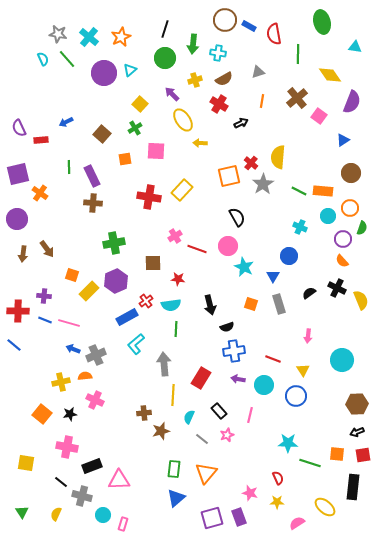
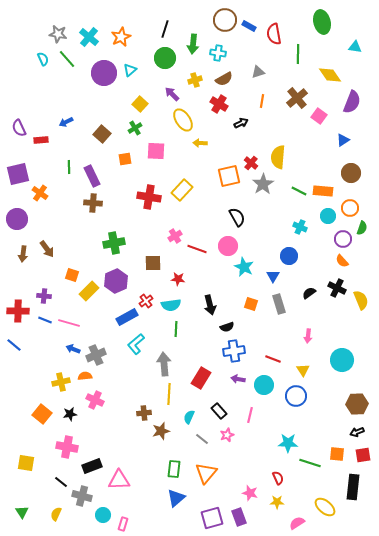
yellow line at (173, 395): moved 4 px left, 1 px up
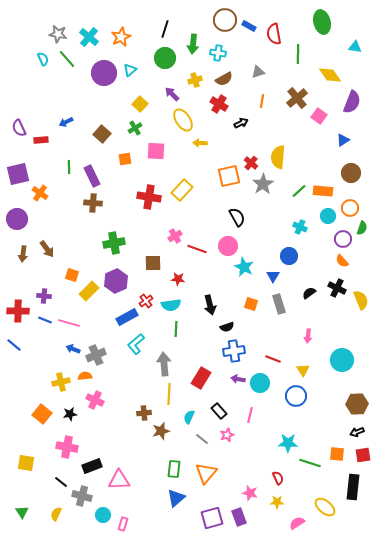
green line at (299, 191): rotated 70 degrees counterclockwise
cyan circle at (264, 385): moved 4 px left, 2 px up
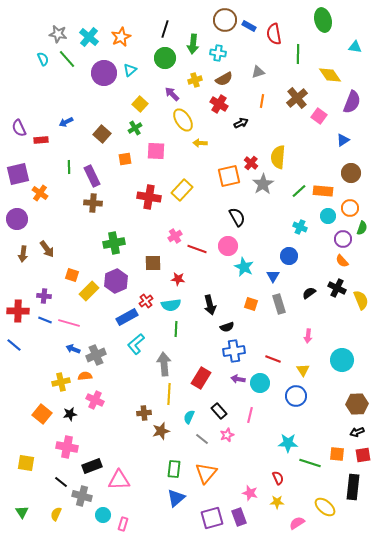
green ellipse at (322, 22): moved 1 px right, 2 px up
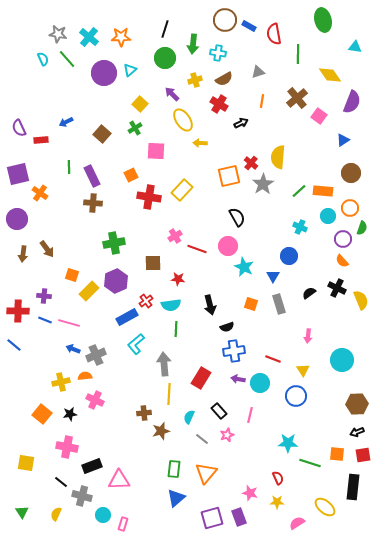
orange star at (121, 37): rotated 24 degrees clockwise
orange square at (125, 159): moved 6 px right, 16 px down; rotated 16 degrees counterclockwise
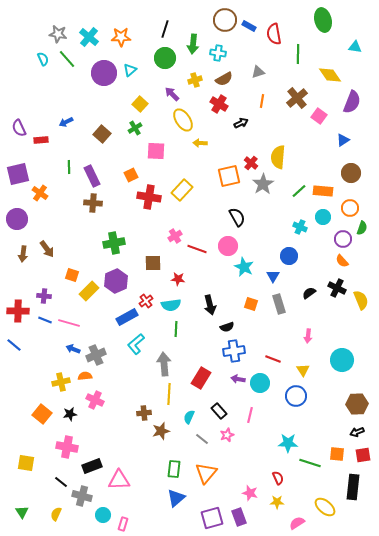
cyan circle at (328, 216): moved 5 px left, 1 px down
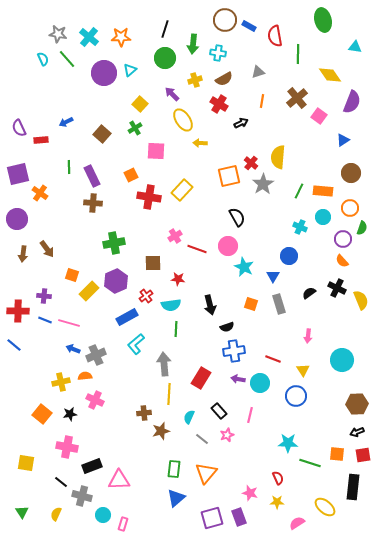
red semicircle at (274, 34): moved 1 px right, 2 px down
green line at (299, 191): rotated 21 degrees counterclockwise
red cross at (146, 301): moved 5 px up
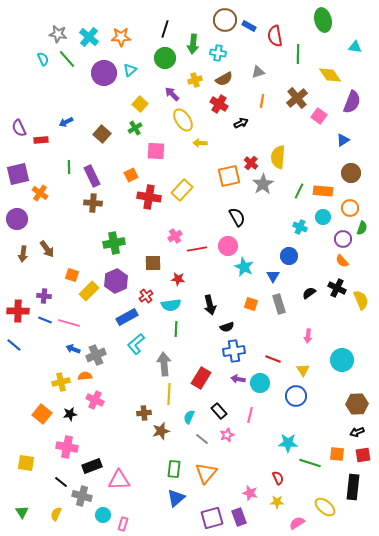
red line at (197, 249): rotated 30 degrees counterclockwise
